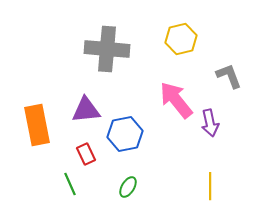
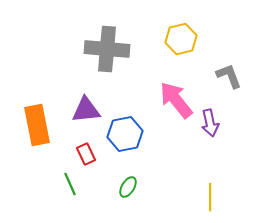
yellow line: moved 11 px down
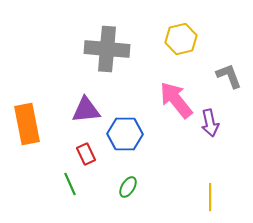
orange rectangle: moved 10 px left, 1 px up
blue hexagon: rotated 12 degrees clockwise
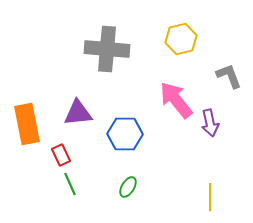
purple triangle: moved 8 px left, 3 px down
red rectangle: moved 25 px left, 1 px down
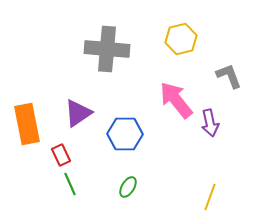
purple triangle: rotated 28 degrees counterclockwise
yellow line: rotated 20 degrees clockwise
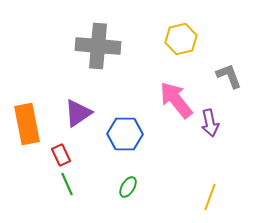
gray cross: moved 9 px left, 3 px up
green line: moved 3 px left
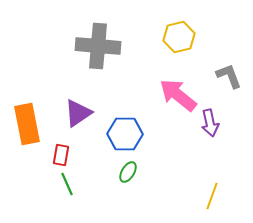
yellow hexagon: moved 2 px left, 2 px up
pink arrow: moved 2 px right, 5 px up; rotated 12 degrees counterclockwise
red rectangle: rotated 35 degrees clockwise
green ellipse: moved 15 px up
yellow line: moved 2 px right, 1 px up
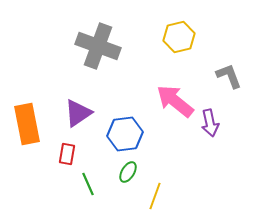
gray cross: rotated 15 degrees clockwise
pink arrow: moved 3 px left, 6 px down
blue hexagon: rotated 8 degrees counterclockwise
red rectangle: moved 6 px right, 1 px up
green line: moved 21 px right
yellow line: moved 57 px left
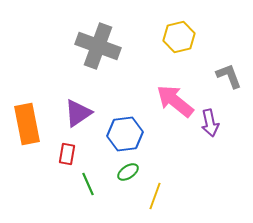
green ellipse: rotated 25 degrees clockwise
